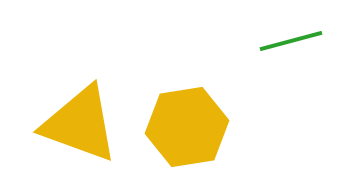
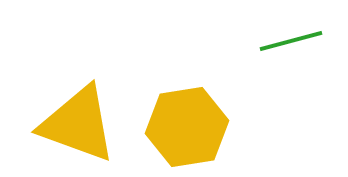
yellow triangle: moved 2 px left
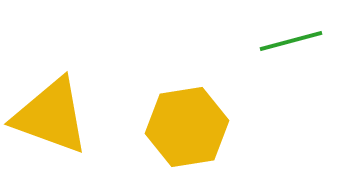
yellow triangle: moved 27 px left, 8 px up
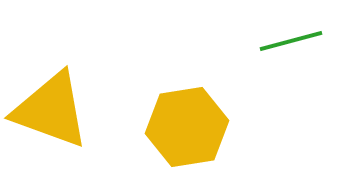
yellow triangle: moved 6 px up
